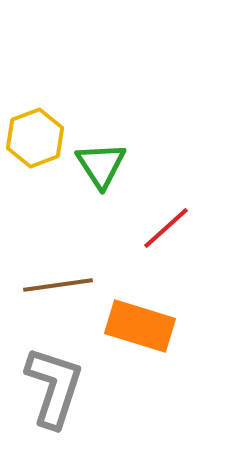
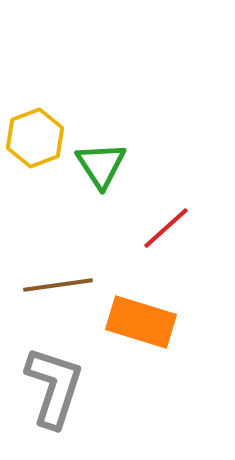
orange rectangle: moved 1 px right, 4 px up
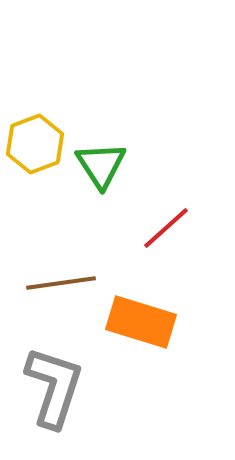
yellow hexagon: moved 6 px down
brown line: moved 3 px right, 2 px up
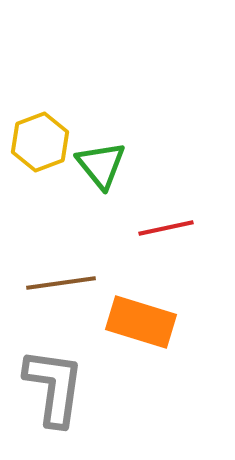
yellow hexagon: moved 5 px right, 2 px up
green triangle: rotated 6 degrees counterclockwise
red line: rotated 30 degrees clockwise
gray L-shape: rotated 10 degrees counterclockwise
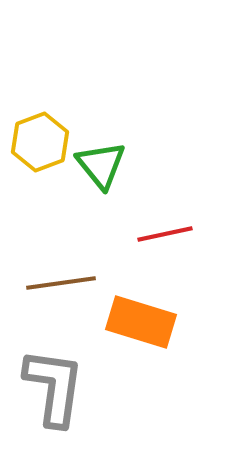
red line: moved 1 px left, 6 px down
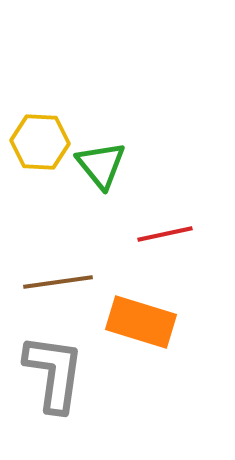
yellow hexagon: rotated 24 degrees clockwise
brown line: moved 3 px left, 1 px up
gray L-shape: moved 14 px up
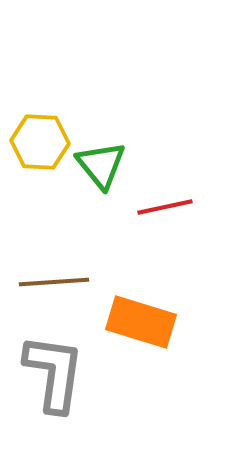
red line: moved 27 px up
brown line: moved 4 px left; rotated 4 degrees clockwise
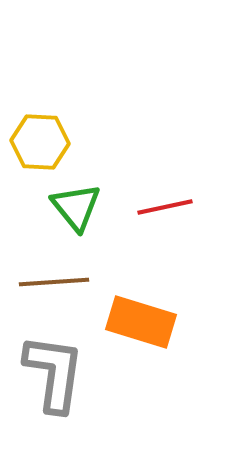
green triangle: moved 25 px left, 42 px down
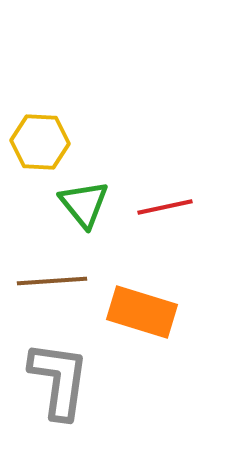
green triangle: moved 8 px right, 3 px up
brown line: moved 2 px left, 1 px up
orange rectangle: moved 1 px right, 10 px up
gray L-shape: moved 5 px right, 7 px down
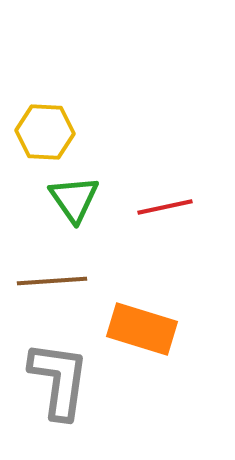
yellow hexagon: moved 5 px right, 10 px up
green triangle: moved 10 px left, 5 px up; rotated 4 degrees clockwise
orange rectangle: moved 17 px down
